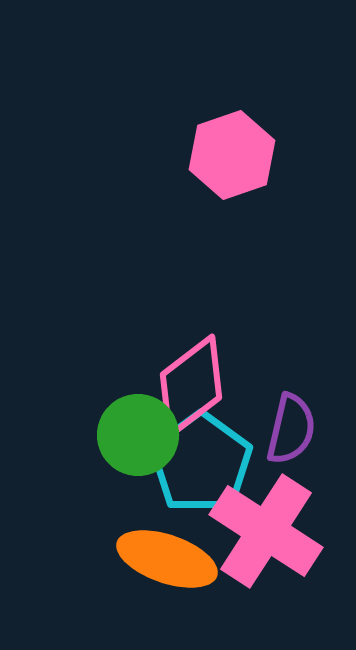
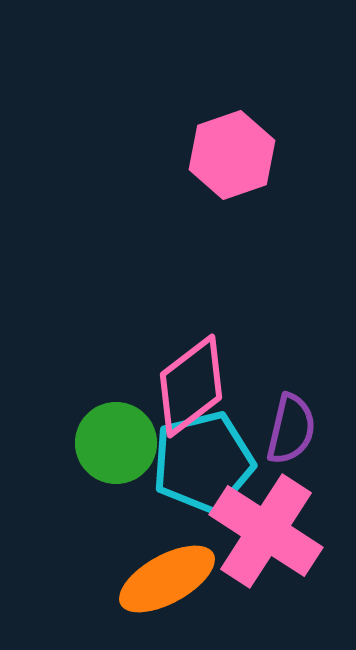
green circle: moved 22 px left, 8 px down
cyan pentagon: moved 2 px right, 1 px up; rotated 22 degrees clockwise
orange ellipse: moved 20 px down; rotated 48 degrees counterclockwise
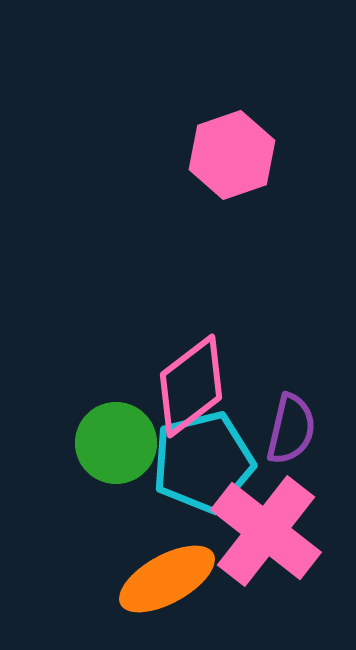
pink cross: rotated 5 degrees clockwise
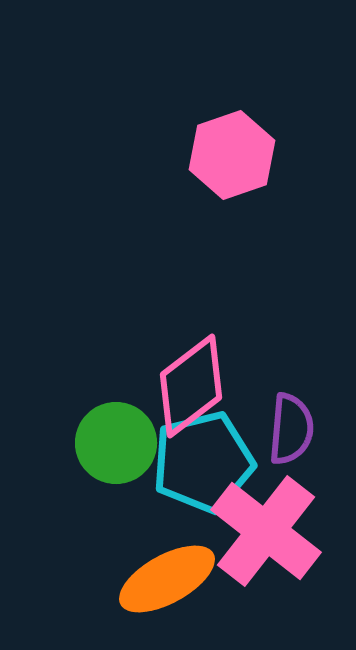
purple semicircle: rotated 8 degrees counterclockwise
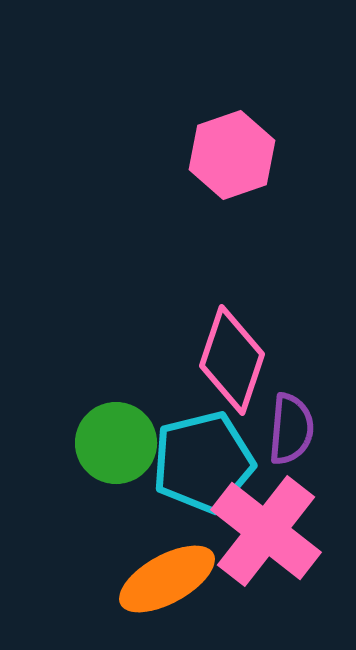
pink diamond: moved 41 px right, 26 px up; rotated 34 degrees counterclockwise
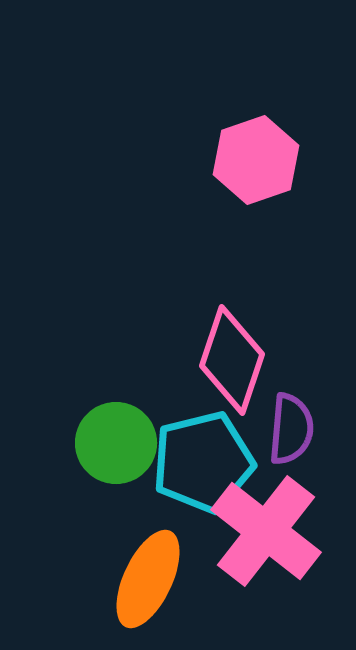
pink hexagon: moved 24 px right, 5 px down
orange ellipse: moved 19 px left; rotated 36 degrees counterclockwise
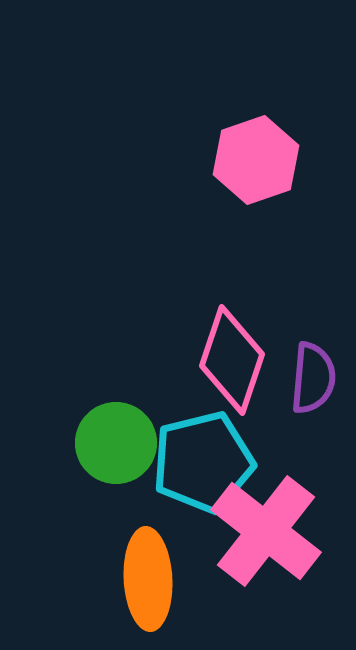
purple semicircle: moved 22 px right, 51 px up
orange ellipse: rotated 28 degrees counterclockwise
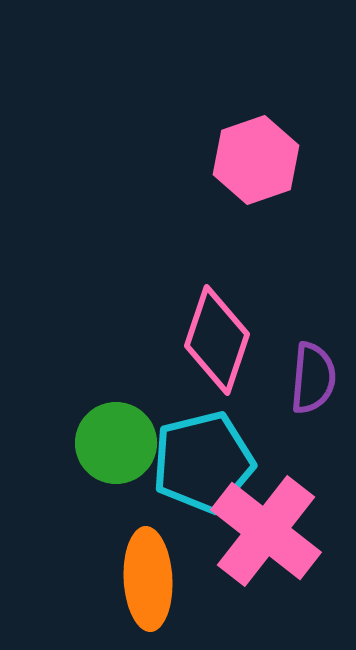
pink diamond: moved 15 px left, 20 px up
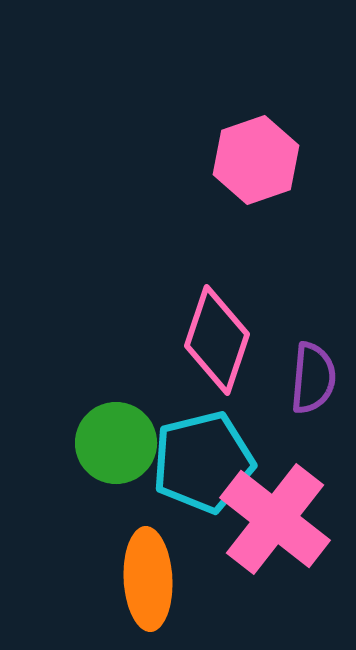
pink cross: moved 9 px right, 12 px up
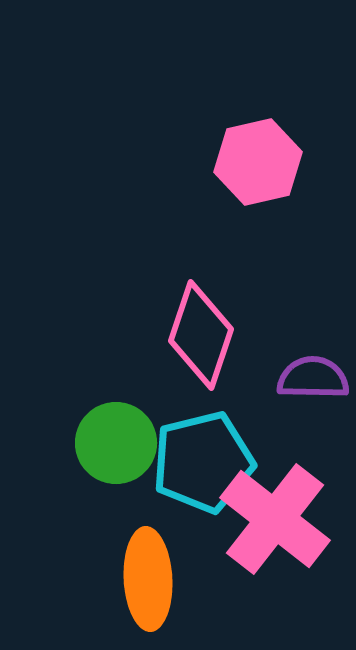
pink hexagon: moved 2 px right, 2 px down; rotated 6 degrees clockwise
pink diamond: moved 16 px left, 5 px up
purple semicircle: rotated 94 degrees counterclockwise
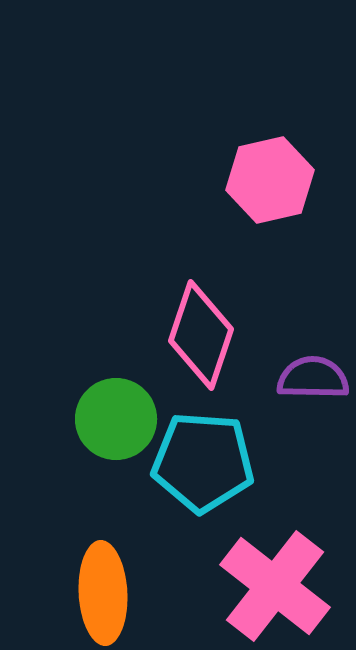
pink hexagon: moved 12 px right, 18 px down
green circle: moved 24 px up
cyan pentagon: rotated 18 degrees clockwise
pink cross: moved 67 px down
orange ellipse: moved 45 px left, 14 px down
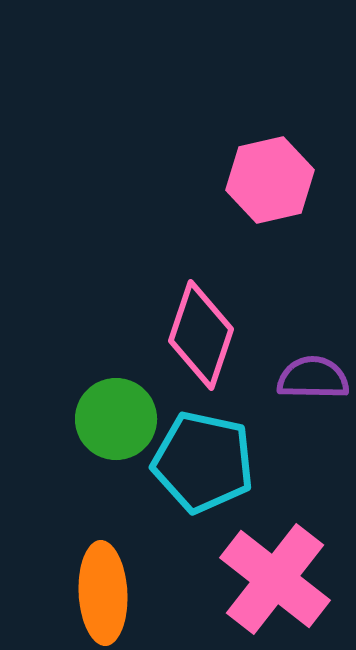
cyan pentagon: rotated 8 degrees clockwise
pink cross: moved 7 px up
